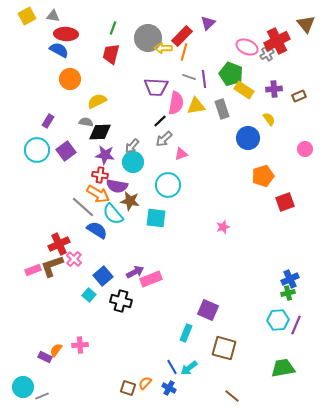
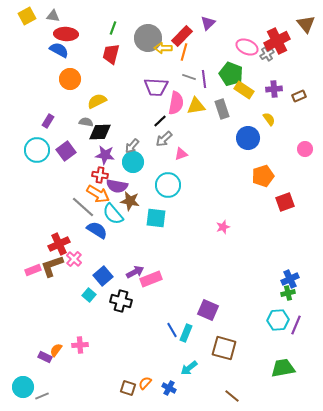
blue line at (172, 367): moved 37 px up
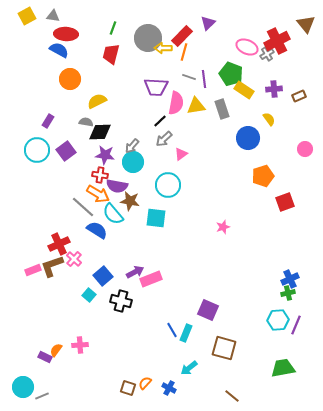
pink triangle at (181, 154): rotated 16 degrees counterclockwise
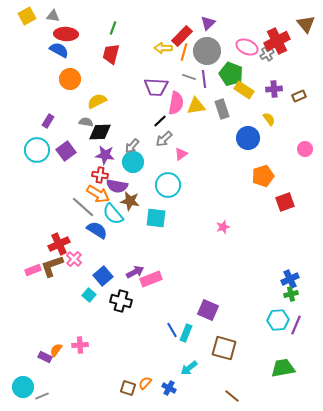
gray circle at (148, 38): moved 59 px right, 13 px down
green cross at (288, 293): moved 3 px right, 1 px down
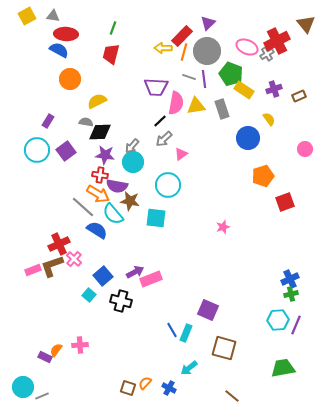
purple cross at (274, 89): rotated 14 degrees counterclockwise
